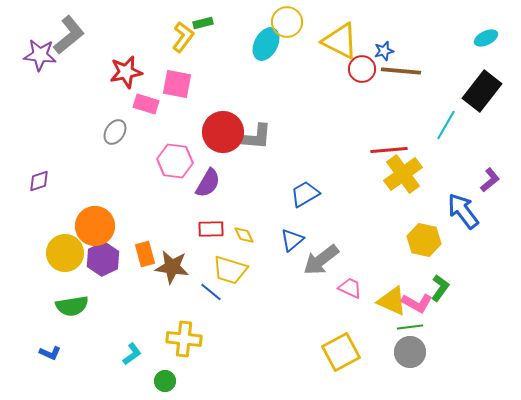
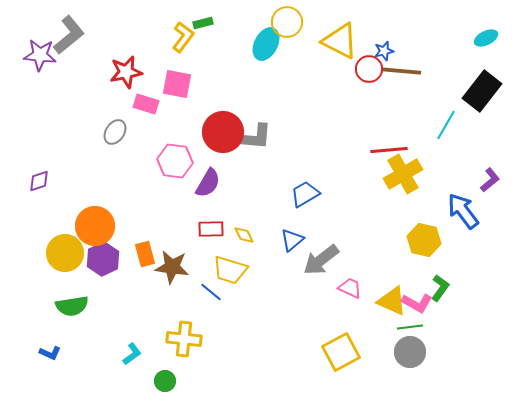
red circle at (362, 69): moved 7 px right
yellow cross at (403, 174): rotated 6 degrees clockwise
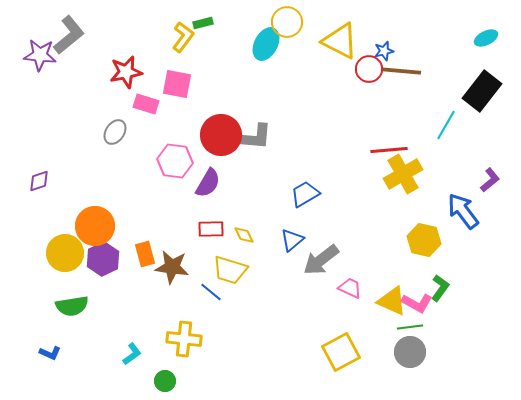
red circle at (223, 132): moved 2 px left, 3 px down
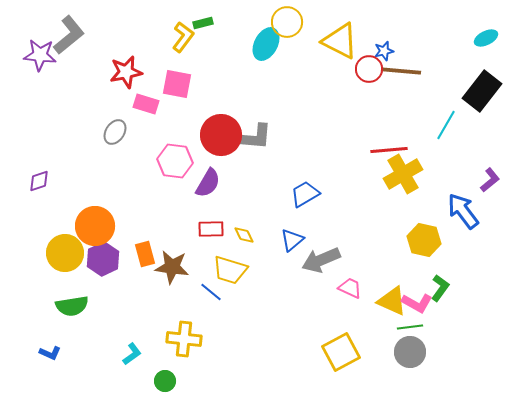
gray arrow at (321, 260): rotated 15 degrees clockwise
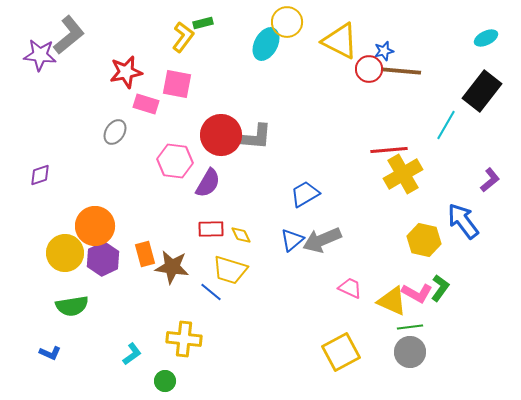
purple diamond at (39, 181): moved 1 px right, 6 px up
blue arrow at (463, 211): moved 10 px down
yellow diamond at (244, 235): moved 3 px left
gray arrow at (321, 260): moved 1 px right, 20 px up
pink L-shape at (417, 303): moved 10 px up
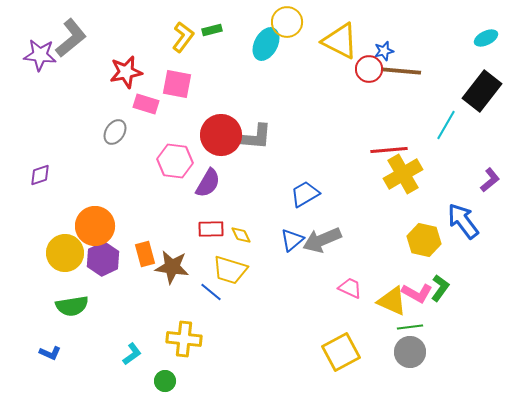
green rectangle at (203, 23): moved 9 px right, 7 px down
gray L-shape at (69, 35): moved 2 px right, 3 px down
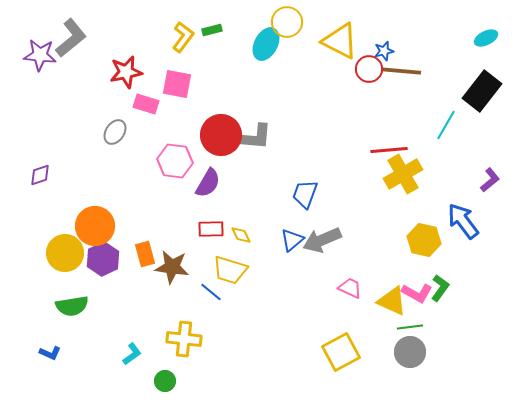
blue trapezoid at (305, 194): rotated 40 degrees counterclockwise
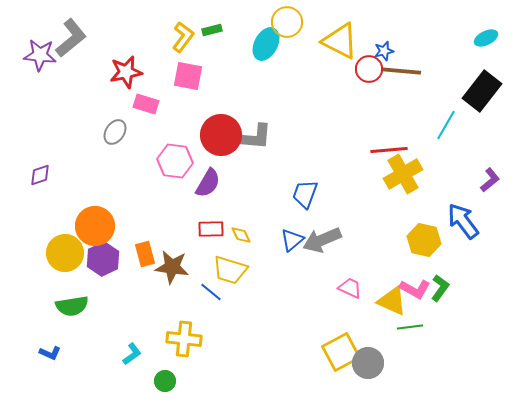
pink square at (177, 84): moved 11 px right, 8 px up
pink L-shape at (417, 293): moved 2 px left, 4 px up
gray circle at (410, 352): moved 42 px left, 11 px down
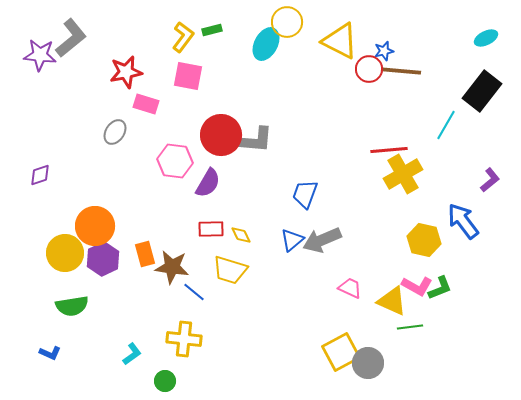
gray L-shape at (254, 137): moved 1 px right, 3 px down
green L-shape at (440, 288): rotated 32 degrees clockwise
pink L-shape at (415, 289): moved 2 px right, 3 px up
blue line at (211, 292): moved 17 px left
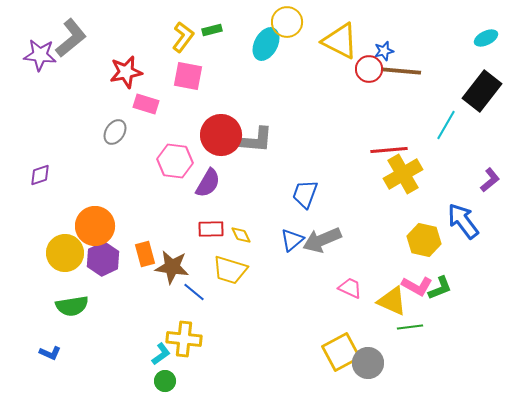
cyan L-shape at (132, 354): moved 29 px right
